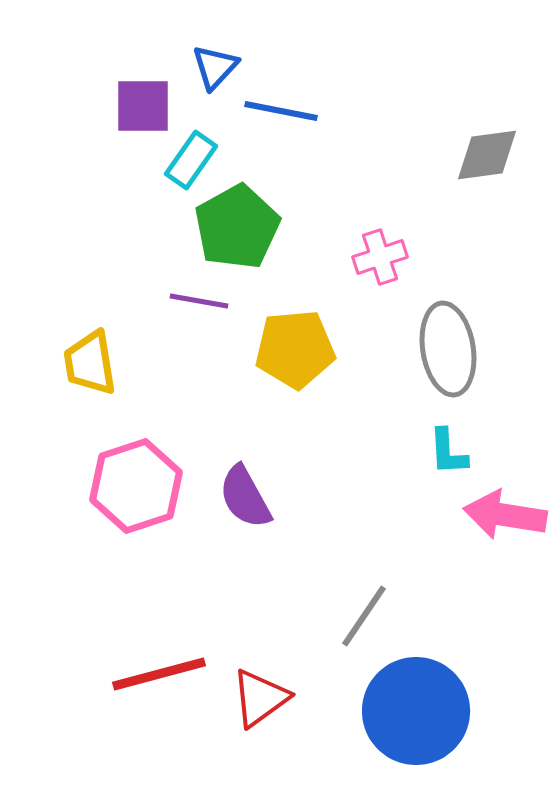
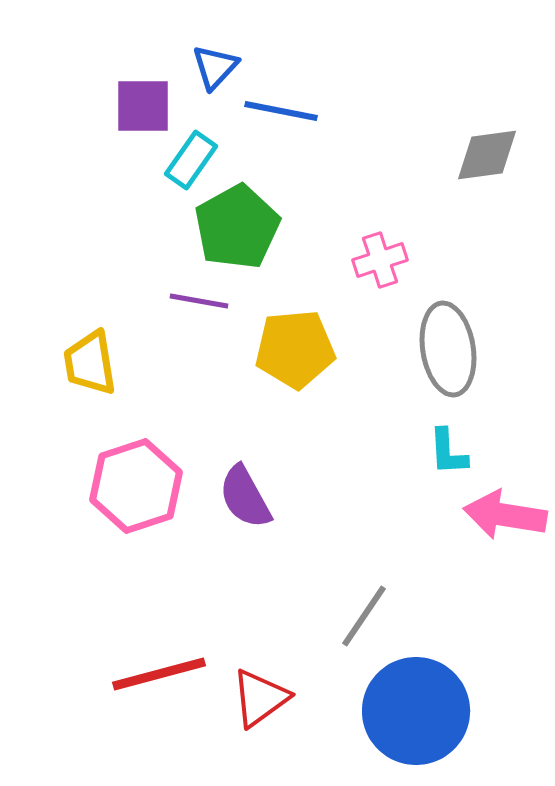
pink cross: moved 3 px down
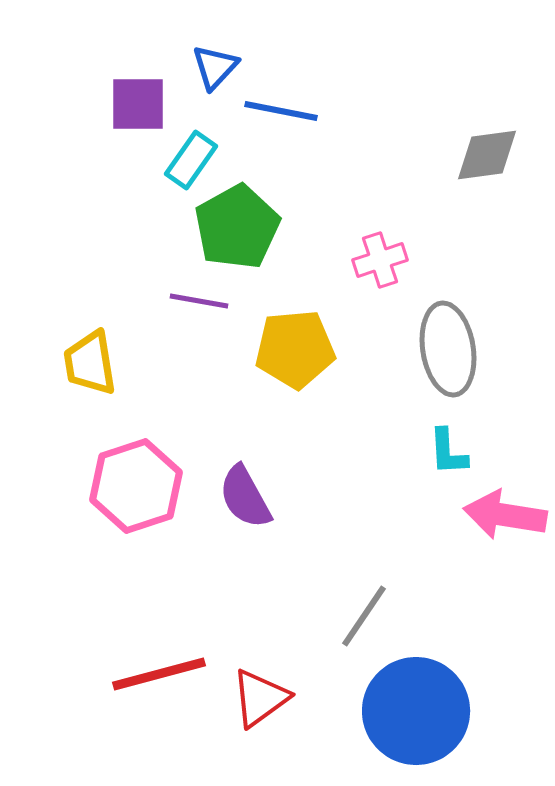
purple square: moved 5 px left, 2 px up
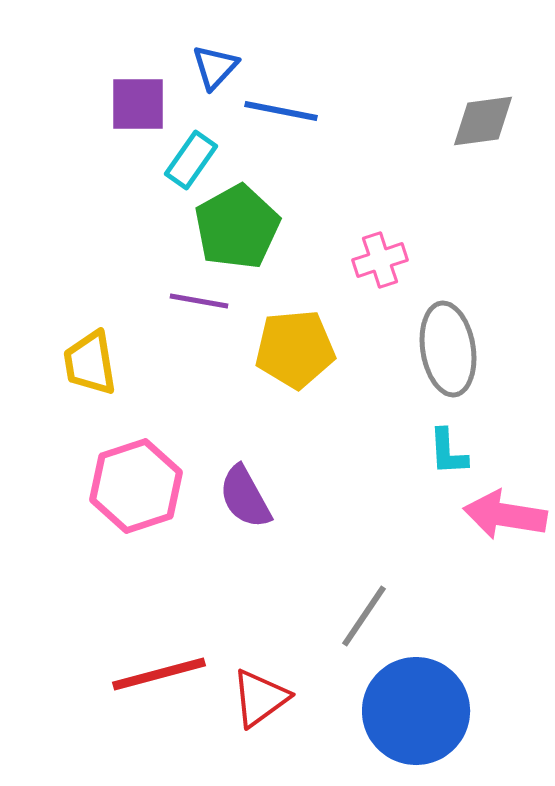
gray diamond: moved 4 px left, 34 px up
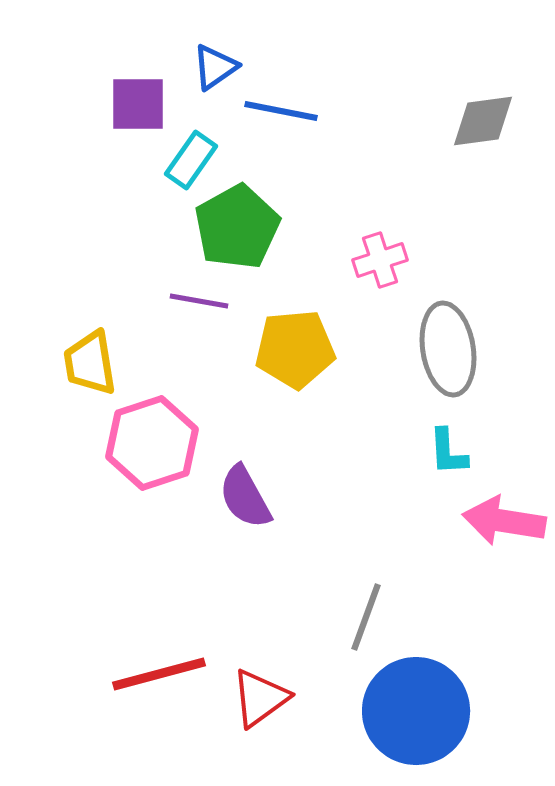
blue triangle: rotated 12 degrees clockwise
pink hexagon: moved 16 px right, 43 px up
pink arrow: moved 1 px left, 6 px down
gray line: moved 2 px right, 1 px down; rotated 14 degrees counterclockwise
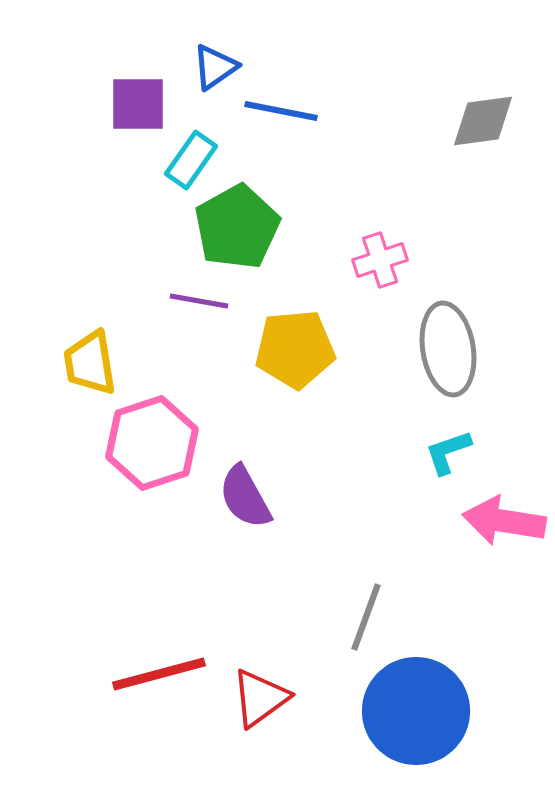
cyan L-shape: rotated 74 degrees clockwise
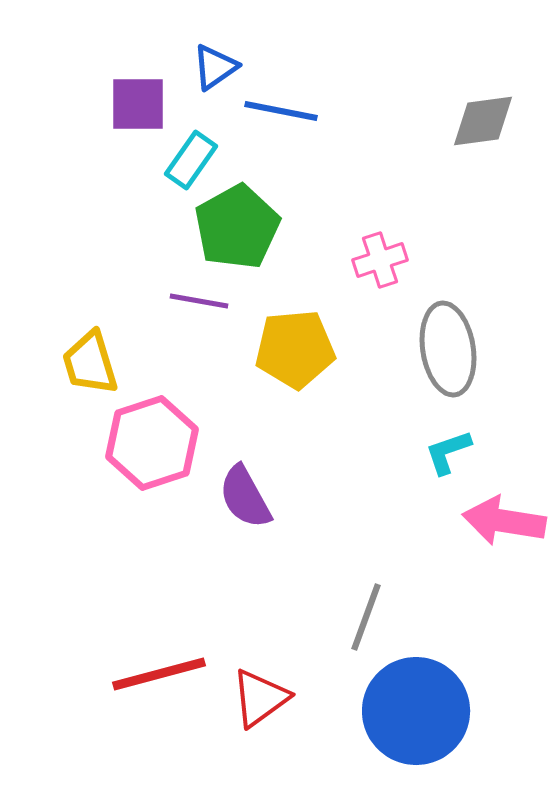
yellow trapezoid: rotated 8 degrees counterclockwise
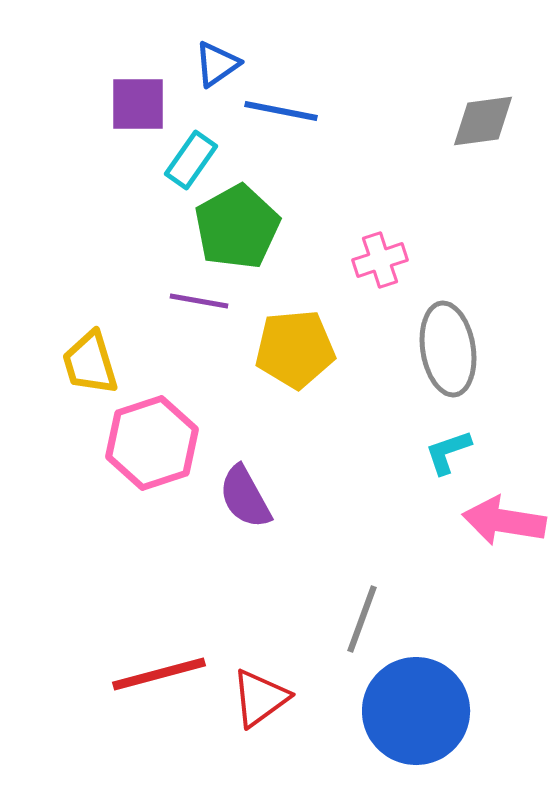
blue triangle: moved 2 px right, 3 px up
gray line: moved 4 px left, 2 px down
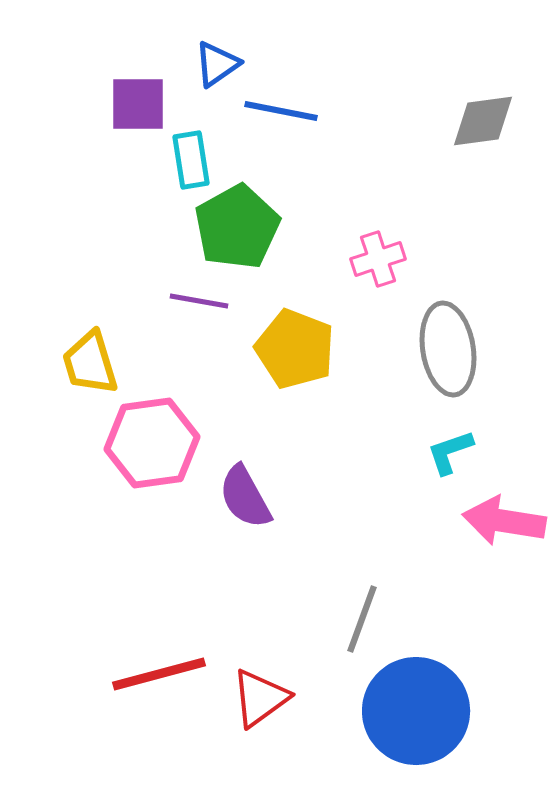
cyan rectangle: rotated 44 degrees counterclockwise
pink cross: moved 2 px left, 1 px up
yellow pentagon: rotated 26 degrees clockwise
pink hexagon: rotated 10 degrees clockwise
cyan L-shape: moved 2 px right
